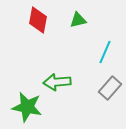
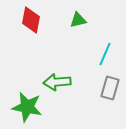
red diamond: moved 7 px left
cyan line: moved 2 px down
gray rectangle: rotated 25 degrees counterclockwise
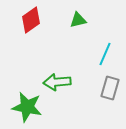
red diamond: rotated 44 degrees clockwise
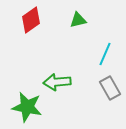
gray rectangle: rotated 45 degrees counterclockwise
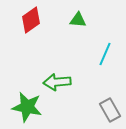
green triangle: rotated 18 degrees clockwise
gray rectangle: moved 22 px down
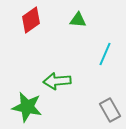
green arrow: moved 1 px up
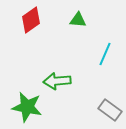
gray rectangle: rotated 25 degrees counterclockwise
